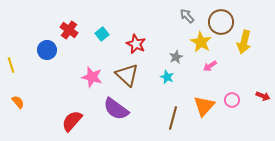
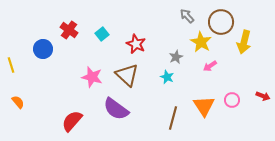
blue circle: moved 4 px left, 1 px up
orange triangle: rotated 15 degrees counterclockwise
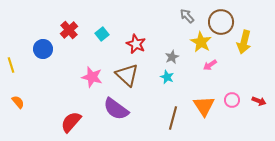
red cross: rotated 12 degrees clockwise
gray star: moved 4 px left
pink arrow: moved 1 px up
red arrow: moved 4 px left, 5 px down
red semicircle: moved 1 px left, 1 px down
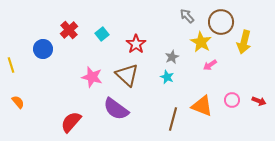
red star: rotated 12 degrees clockwise
orange triangle: moved 2 px left; rotated 35 degrees counterclockwise
brown line: moved 1 px down
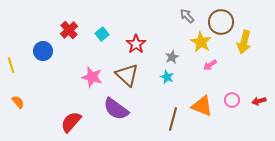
blue circle: moved 2 px down
red arrow: rotated 144 degrees clockwise
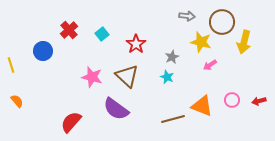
gray arrow: rotated 140 degrees clockwise
brown circle: moved 1 px right
yellow star: rotated 15 degrees counterclockwise
brown triangle: moved 1 px down
orange semicircle: moved 1 px left, 1 px up
brown line: rotated 60 degrees clockwise
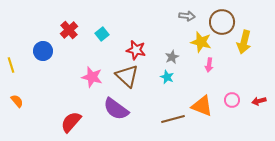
red star: moved 6 px down; rotated 24 degrees counterclockwise
pink arrow: moved 1 px left; rotated 48 degrees counterclockwise
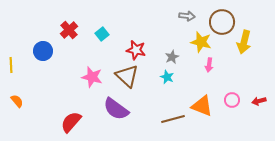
yellow line: rotated 14 degrees clockwise
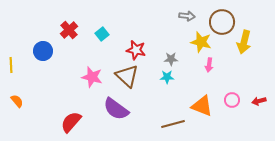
gray star: moved 1 px left, 2 px down; rotated 24 degrees clockwise
cyan star: rotated 24 degrees counterclockwise
brown line: moved 5 px down
